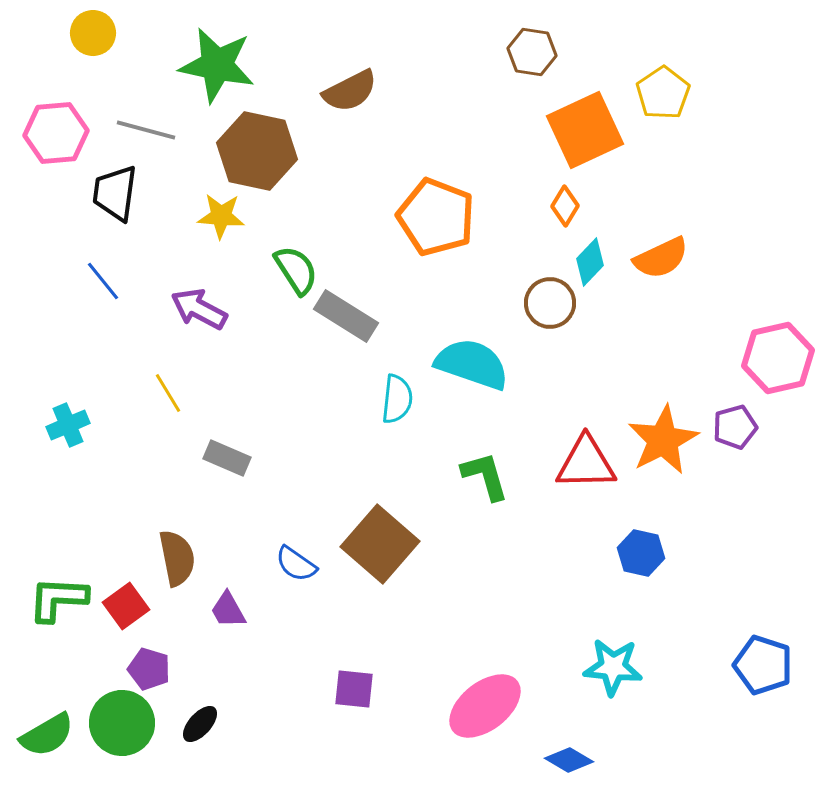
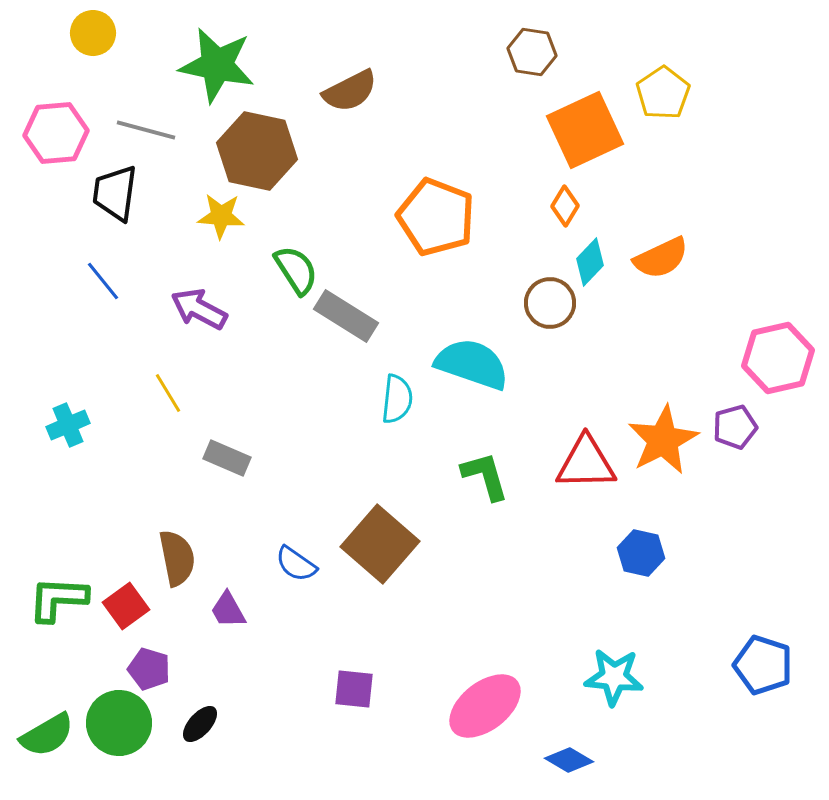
cyan star at (613, 667): moved 1 px right, 10 px down
green circle at (122, 723): moved 3 px left
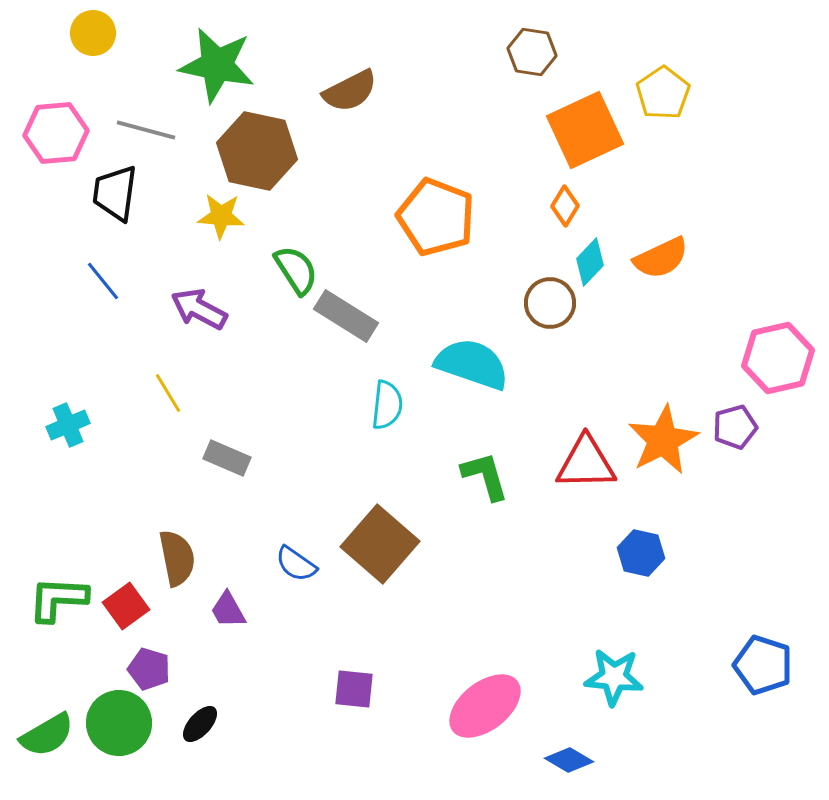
cyan semicircle at (397, 399): moved 10 px left, 6 px down
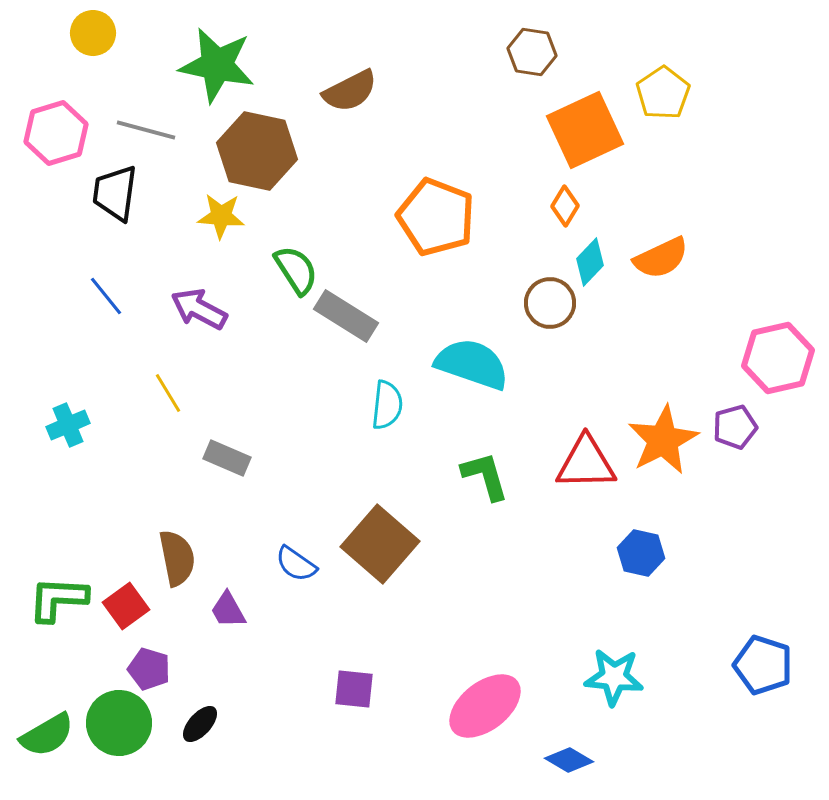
pink hexagon at (56, 133): rotated 12 degrees counterclockwise
blue line at (103, 281): moved 3 px right, 15 px down
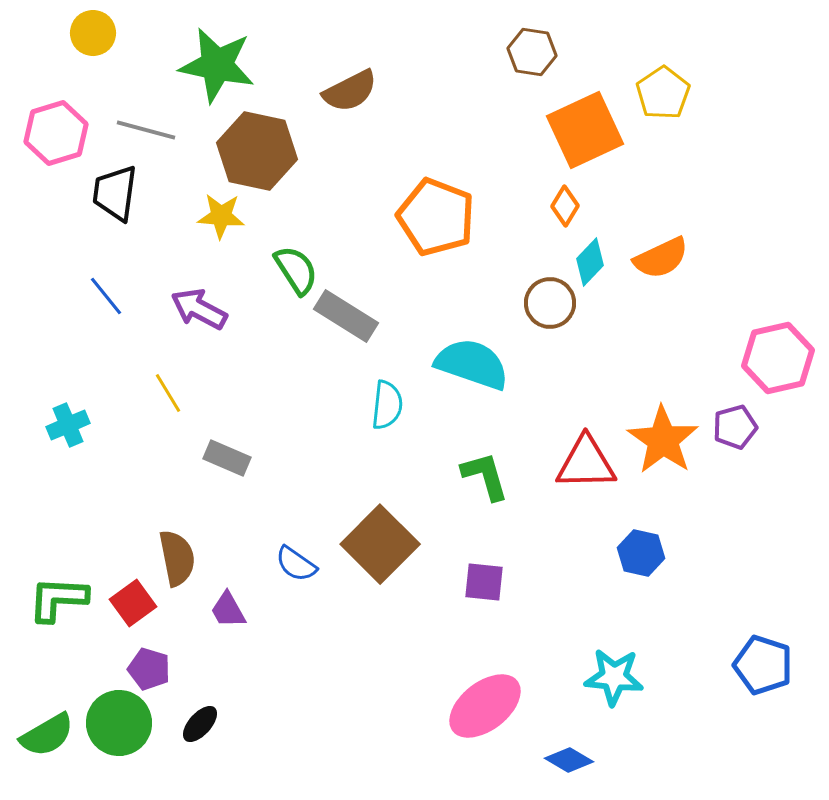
orange star at (663, 440): rotated 10 degrees counterclockwise
brown square at (380, 544): rotated 4 degrees clockwise
red square at (126, 606): moved 7 px right, 3 px up
purple square at (354, 689): moved 130 px right, 107 px up
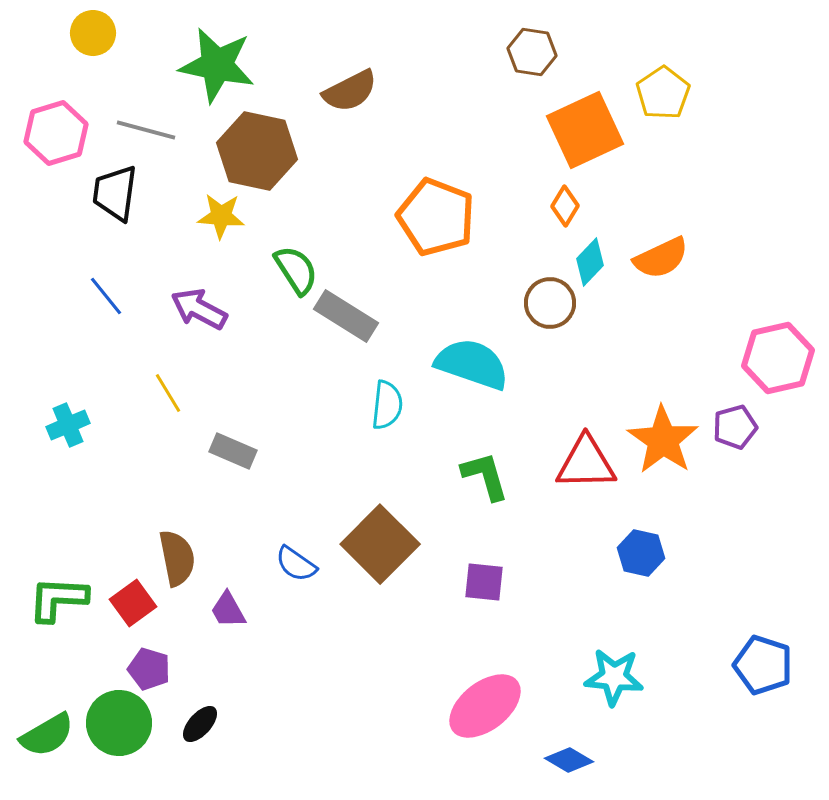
gray rectangle at (227, 458): moved 6 px right, 7 px up
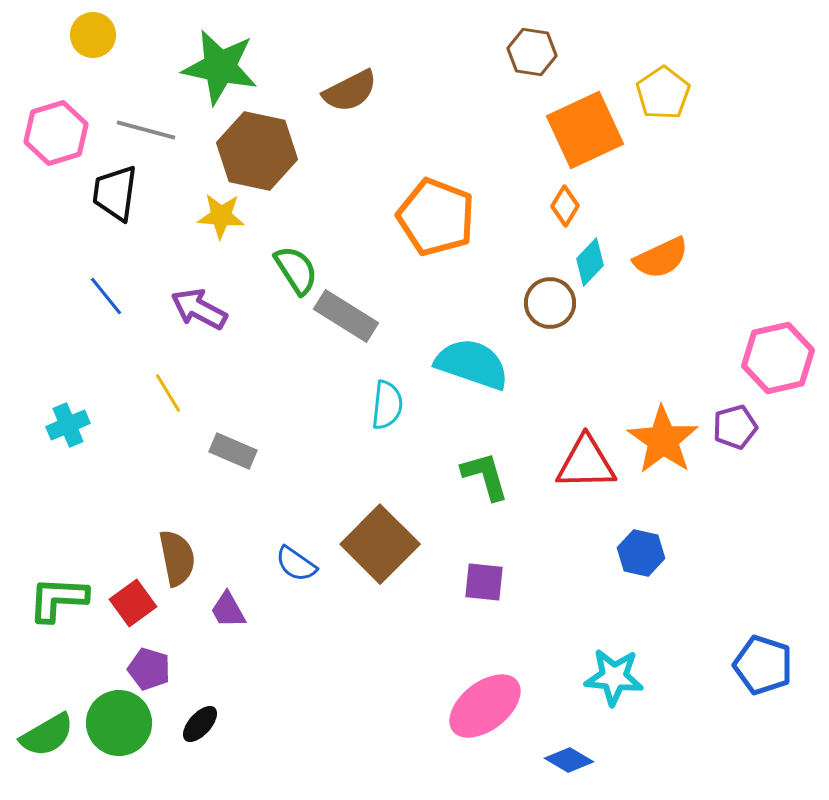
yellow circle at (93, 33): moved 2 px down
green star at (217, 65): moved 3 px right, 2 px down
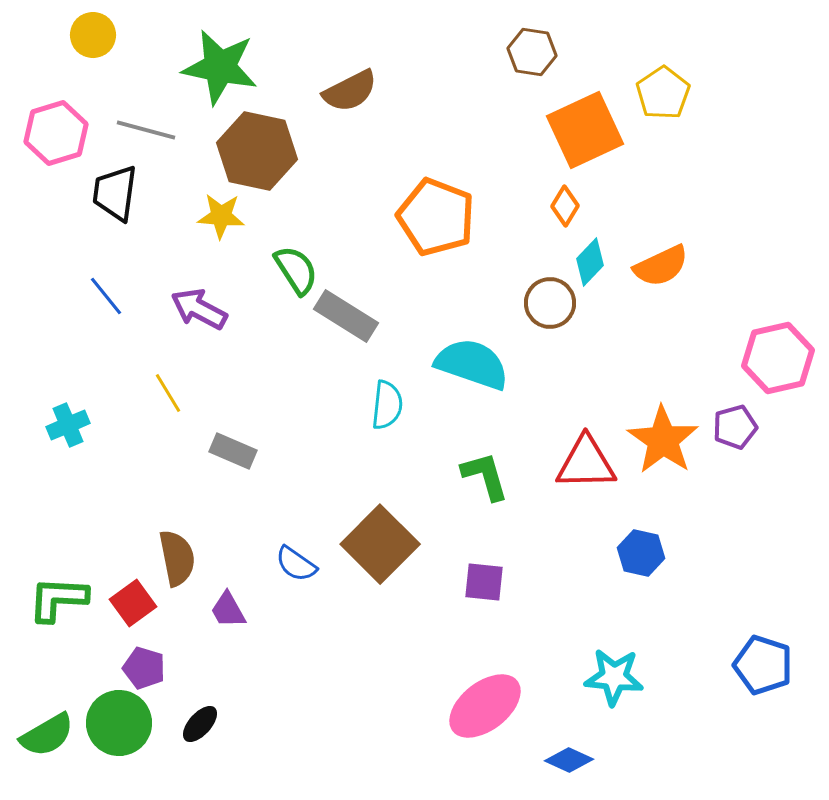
orange semicircle at (661, 258): moved 8 px down
purple pentagon at (149, 669): moved 5 px left, 1 px up
blue diamond at (569, 760): rotated 6 degrees counterclockwise
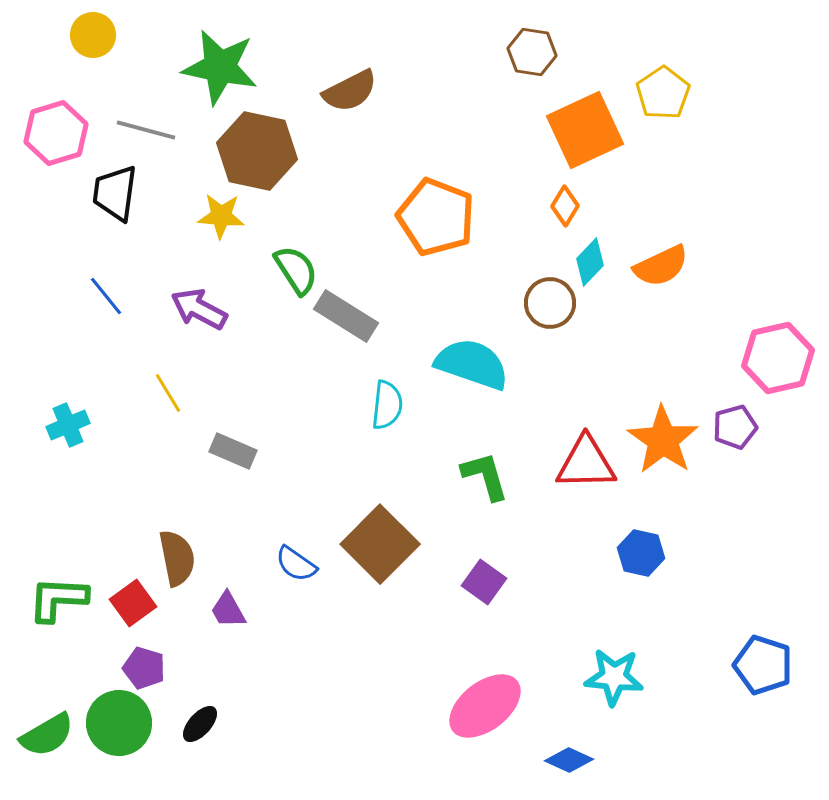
purple square at (484, 582): rotated 30 degrees clockwise
